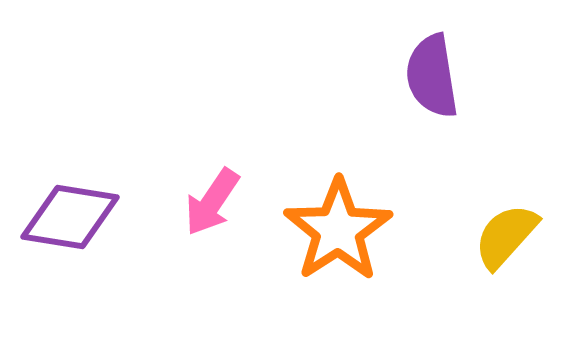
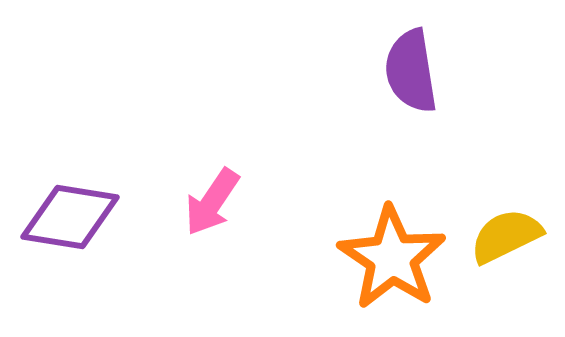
purple semicircle: moved 21 px left, 5 px up
orange star: moved 54 px right, 28 px down; rotated 5 degrees counterclockwise
yellow semicircle: rotated 22 degrees clockwise
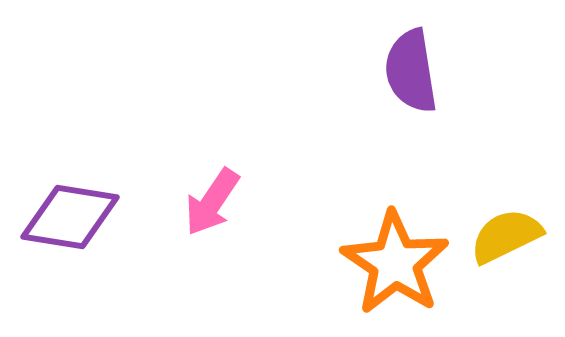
orange star: moved 3 px right, 5 px down
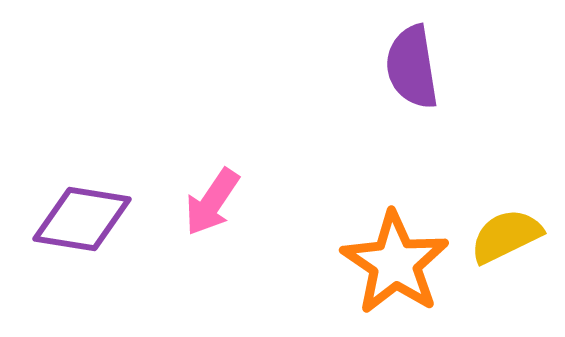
purple semicircle: moved 1 px right, 4 px up
purple diamond: moved 12 px right, 2 px down
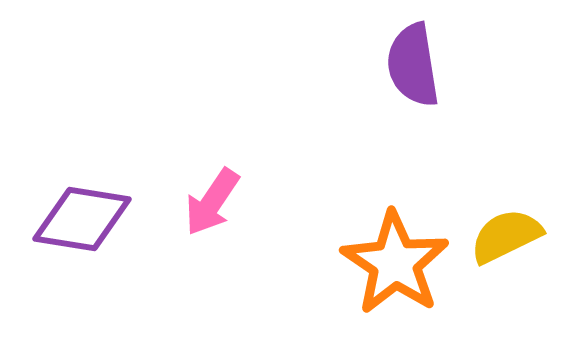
purple semicircle: moved 1 px right, 2 px up
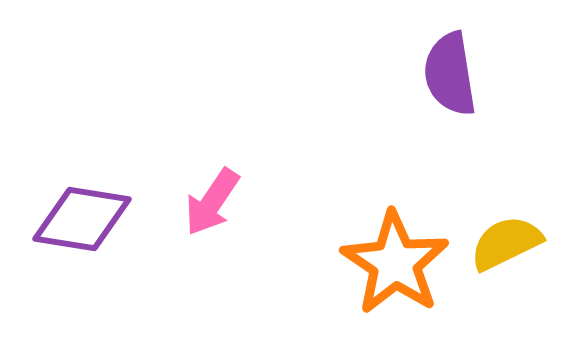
purple semicircle: moved 37 px right, 9 px down
yellow semicircle: moved 7 px down
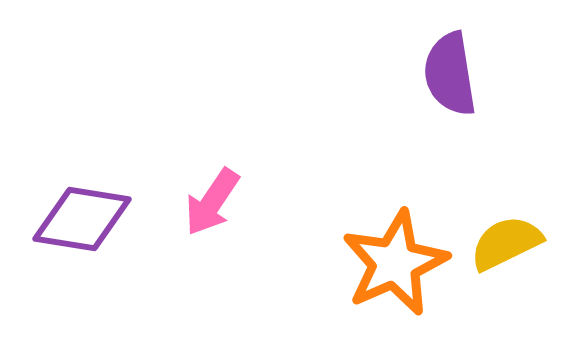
orange star: rotated 14 degrees clockwise
